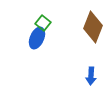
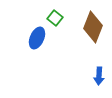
green square: moved 12 px right, 5 px up
blue arrow: moved 8 px right
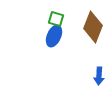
green square: moved 1 px right, 1 px down; rotated 21 degrees counterclockwise
blue ellipse: moved 17 px right, 2 px up
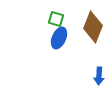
blue ellipse: moved 5 px right, 2 px down
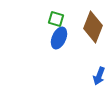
blue arrow: rotated 18 degrees clockwise
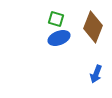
blue ellipse: rotated 45 degrees clockwise
blue arrow: moved 3 px left, 2 px up
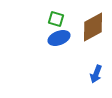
brown diamond: rotated 40 degrees clockwise
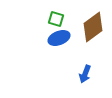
brown diamond: rotated 8 degrees counterclockwise
blue arrow: moved 11 px left
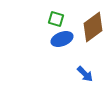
blue ellipse: moved 3 px right, 1 px down
blue arrow: rotated 66 degrees counterclockwise
